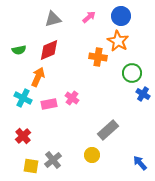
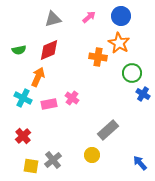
orange star: moved 1 px right, 2 px down
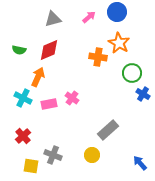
blue circle: moved 4 px left, 4 px up
green semicircle: rotated 24 degrees clockwise
gray cross: moved 5 px up; rotated 30 degrees counterclockwise
